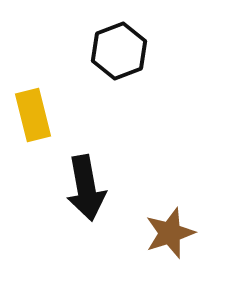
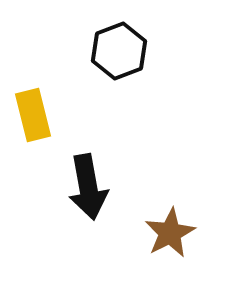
black arrow: moved 2 px right, 1 px up
brown star: rotated 9 degrees counterclockwise
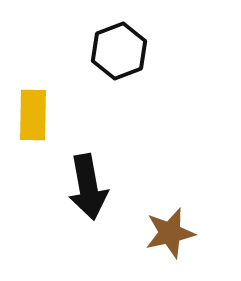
yellow rectangle: rotated 15 degrees clockwise
brown star: rotated 15 degrees clockwise
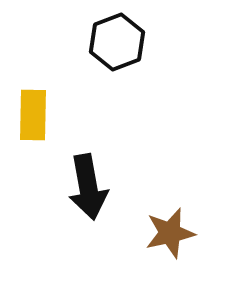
black hexagon: moved 2 px left, 9 px up
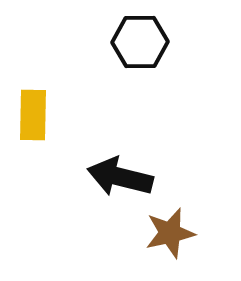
black hexagon: moved 23 px right; rotated 20 degrees clockwise
black arrow: moved 32 px right, 10 px up; rotated 114 degrees clockwise
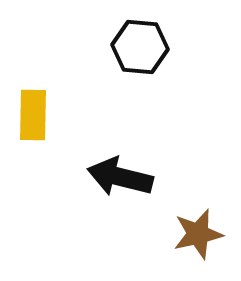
black hexagon: moved 5 px down; rotated 6 degrees clockwise
brown star: moved 28 px right, 1 px down
